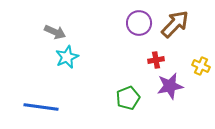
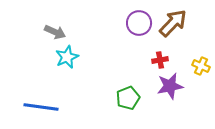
brown arrow: moved 2 px left, 1 px up
red cross: moved 4 px right
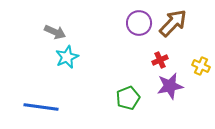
red cross: rotated 14 degrees counterclockwise
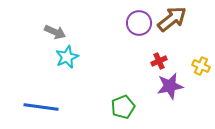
brown arrow: moved 1 px left, 4 px up; rotated 8 degrees clockwise
red cross: moved 1 px left, 1 px down
green pentagon: moved 5 px left, 9 px down
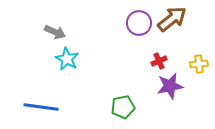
cyan star: moved 2 px down; rotated 20 degrees counterclockwise
yellow cross: moved 2 px left, 2 px up; rotated 30 degrees counterclockwise
green pentagon: rotated 10 degrees clockwise
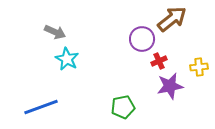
purple circle: moved 3 px right, 16 px down
yellow cross: moved 3 px down
blue line: rotated 28 degrees counterclockwise
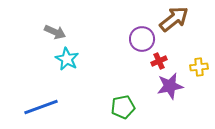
brown arrow: moved 2 px right
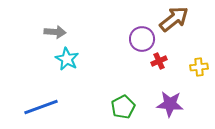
gray arrow: rotated 20 degrees counterclockwise
purple star: moved 18 px down; rotated 16 degrees clockwise
green pentagon: rotated 15 degrees counterclockwise
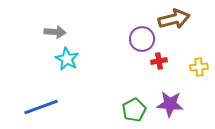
brown arrow: rotated 24 degrees clockwise
red cross: rotated 14 degrees clockwise
green pentagon: moved 11 px right, 3 px down
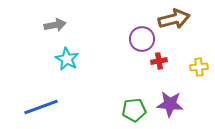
gray arrow: moved 7 px up; rotated 15 degrees counterclockwise
green pentagon: rotated 20 degrees clockwise
